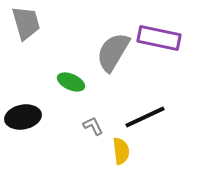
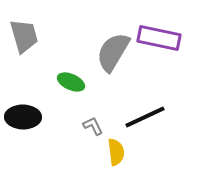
gray trapezoid: moved 2 px left, 13 px down
black ellipse: rotated 12 degrees clockwise
yellow semicircle: moved 5 px left, 1 px down
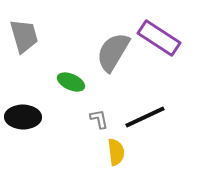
purple rectangle: rotated 21 degrees clockwise
gray L-shape: moved 6 px right, 7 px up; rotated 15 degrees clockwise
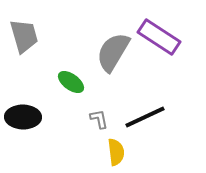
purple rectangle: moved 1 px up
green ellipse: rotated 12 degrees clockwise
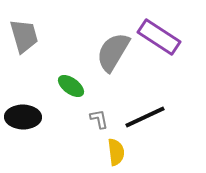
green ellipse: moved 4 px down
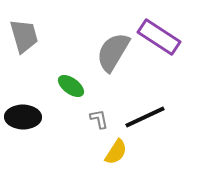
yellow semicircle: rotated 40 degrees clockwise
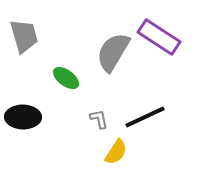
green ellipse: moved 5 px left, 8 px up
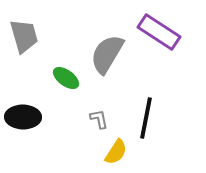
purple rectangle: moved 5 px up
gray semicircle: moved 6 px left, 2 px down
black line: moved 1 px right, 1 px down; rotated 54 degrees counterclockwise
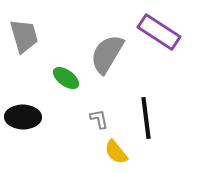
black line: rotated 18 degrees counterclockwise
yellow semicircle: rotated 108 degrees clockwise
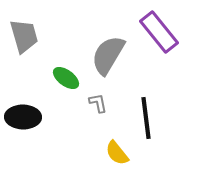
purple rectangle: rotated 18 degrees clockwise
gray semicircle: moved 1 px right, 1 px down
gray L-shape: moved 1 px left, 16 px up
yellow semicircle: moved 1 px right, 1 px down
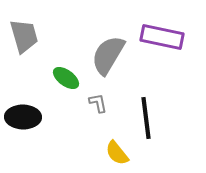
purple rectangle: moved 3 px right, 5 px down; rotated 39 degrees counterclockwise
